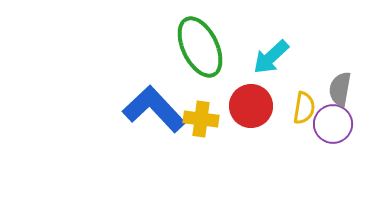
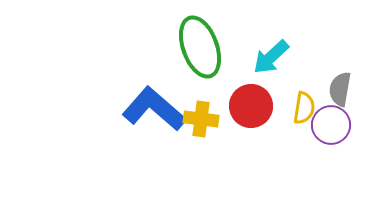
green ellipse: rotated 6 degrees clockwise
blue L-shape: rotated 6 degrees counterclockwise
purple circle: moved 2 px left, 1 px down
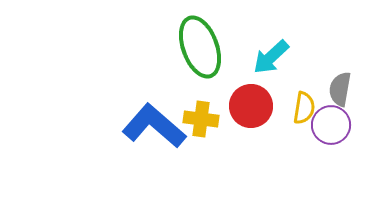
blue L-shape: moved 17 px down
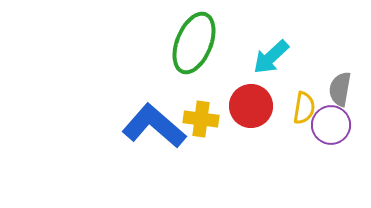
green ellipse: moved 6 px left, 4 px up; rotated 42 degrees clockwise
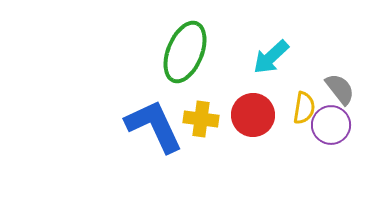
green ellipse: moved 9 px left, 9 px down
gray semicircle: rotated 132 degrees clockwise
red circle: moved 2 px right, 9 px down
blue L-shape: rotated 24 degrees clockwise
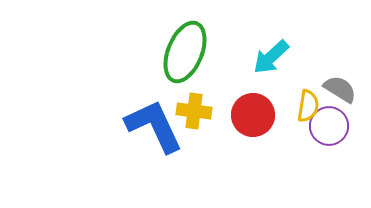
gray semicircle: rotated 20 degrees counterclockwise
yellow semicircle: moved 4 px right, 2 px up
yellow cross: moved 7 px left, 8 px up
purple circle: moved 2 px left, 1 px down
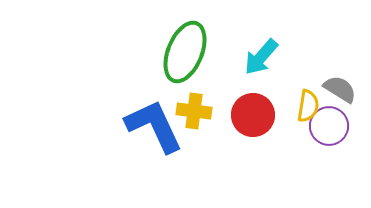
cyan arrow: moved 10 px left; rotated 6 degrees counterclockwise
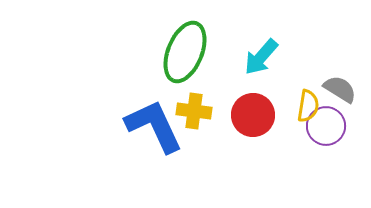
purple circle: moved 3 px left
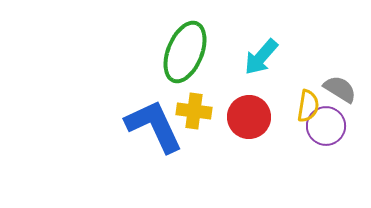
red circle: moved 4 px left, 2 px down
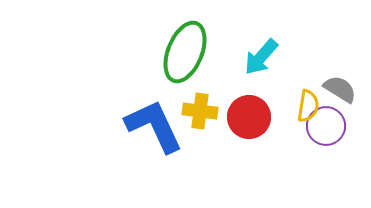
yellow cross: moved 6 px right
